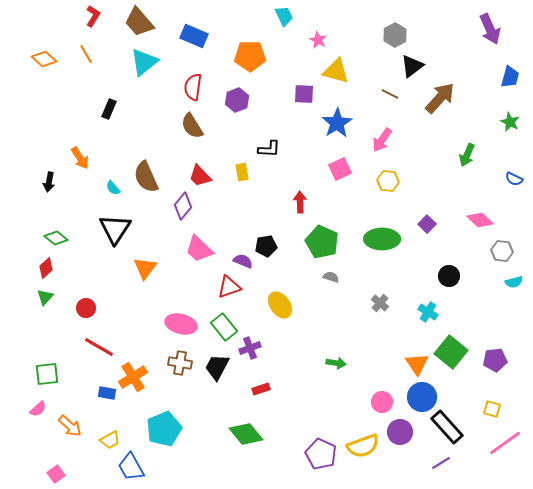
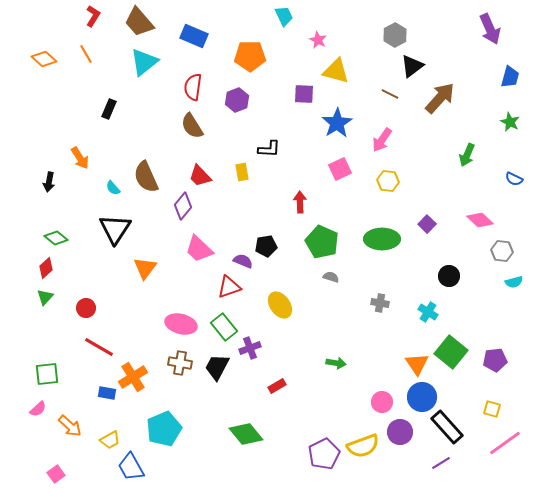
gray cross at (380, 303): rotated 30 degrees counterclockwise
red rectangle at (261, 389): moved 16 px right, 3 px up; rotated 12 degrees counterclockwise
purple pentagon at (321, 454): moved 3 px right; rotated 20 degrees clockwise
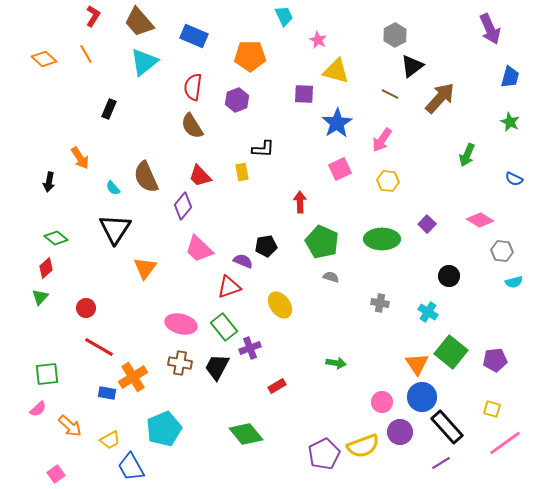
black L-shape at (269, 149): moved 6 px left
pink diamond at (480, 220): rotated 12 degrees counterclockwise
green triangle at (45, 297): moved 5 px left
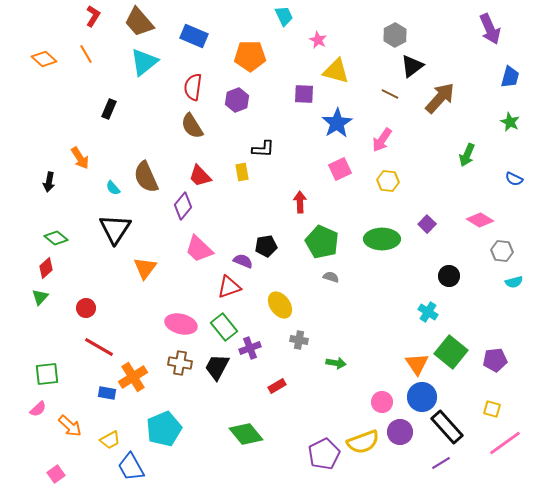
gray cross at (380, 303): moved 81 px left, 37 px down
yellow semicircle at (363, 446): moved 4 px up
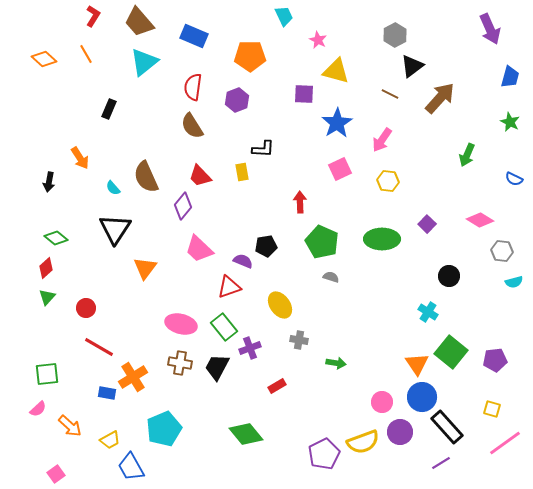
green triangle at (40, 297): moved 7 px right
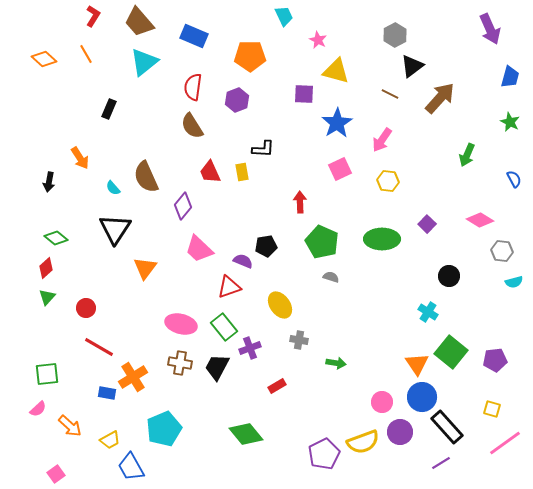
red trapezoid at (200, 176): moved 10 px right, 4 px up; rotated 20 degrees clockwise
blue semicircle at (514, 179): rotated 144 degrees counterclockwise
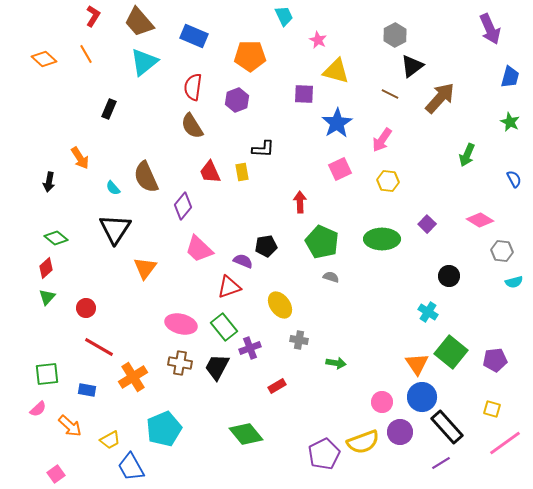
blue rectangle at (107, 393): moved 20 px left, 3 px up
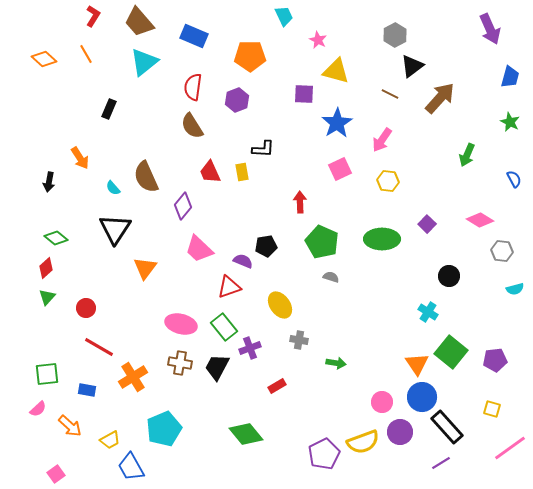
cyan semicircle at (514, 282): moved 1 px right, 7 px down
pink line at (505, 443): moved 5 px right, 5 px down
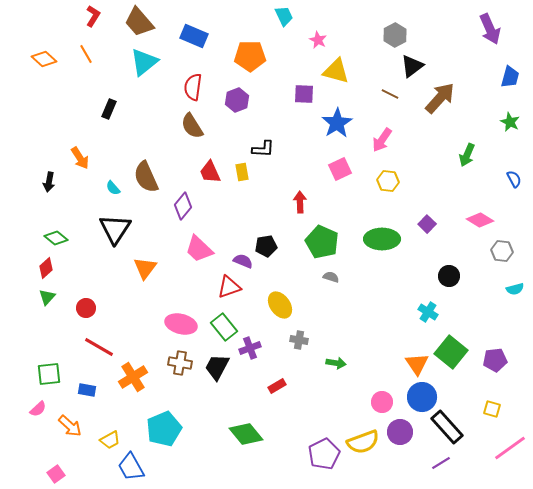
green square at (47, 374): moved 2 px right
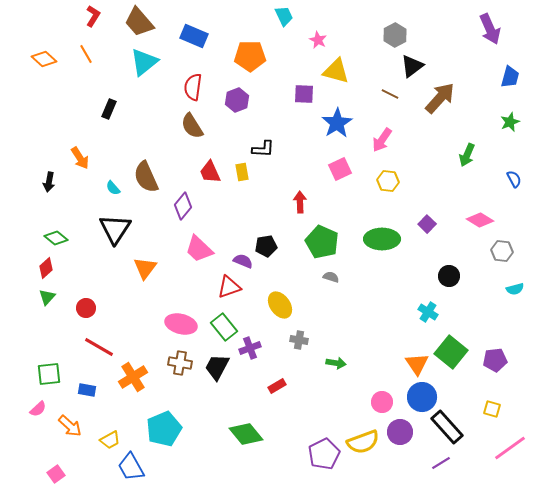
green star at (510, 122): rotated 24 degrees clockwise
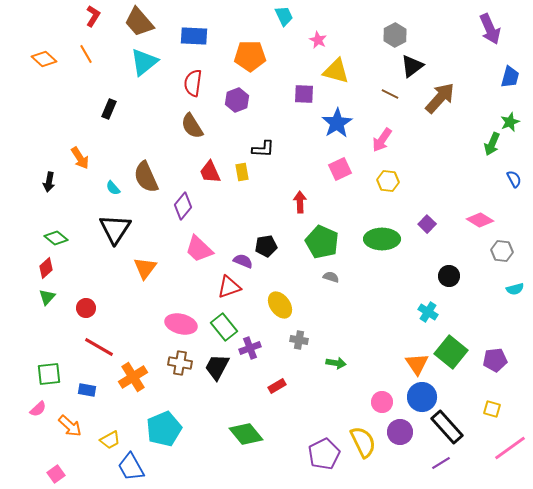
blue rectangle at (194, 36): rotated 20 degrees counterclockwise
red semicircle at (193, 87): moved 4 px up
green arrow at (467, 155): moved 25 px right, 11 px up
yellow semicircle at (363, 442): rotated 96 degrees counterclockwise
